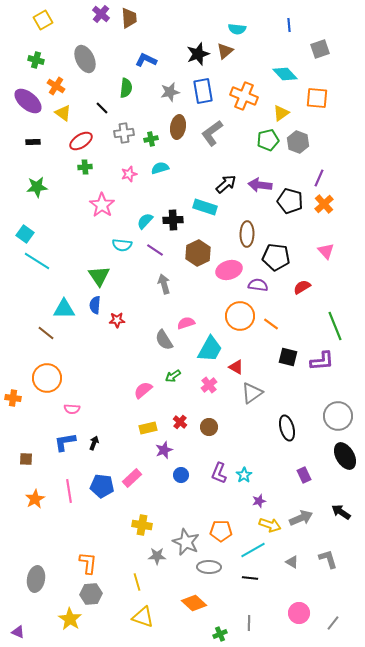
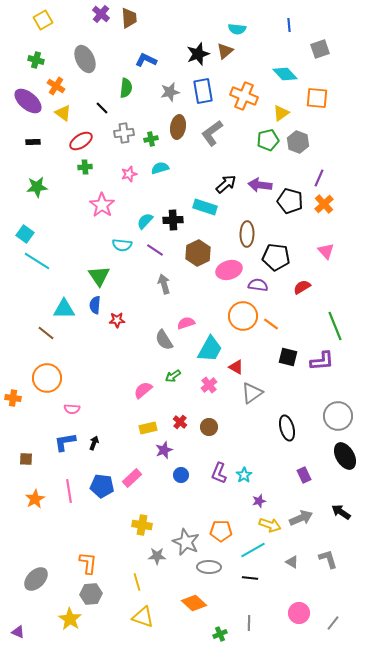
orange circle at (240, 316): moved 3 px right
gray ellipse at (36, 579): rotated 35 degrees clockwise
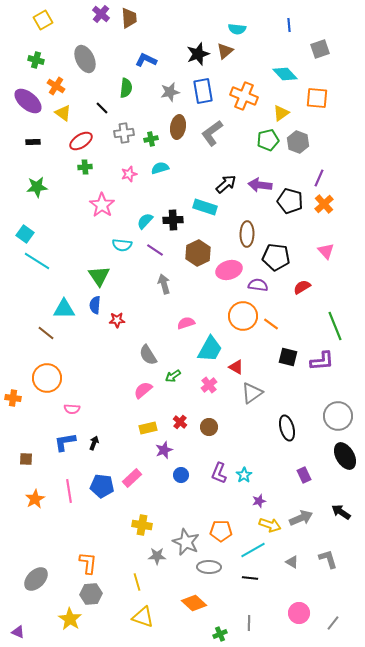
gray semicircle at (164, 340): moved 16 px left, 15 px down
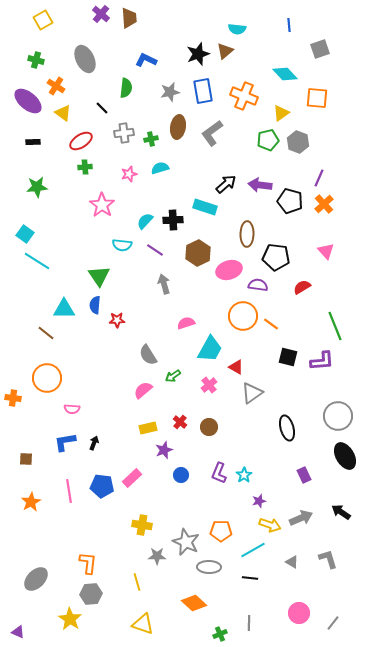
orange star at (35, 499): moved 4 px left, 3 px down
yellow triangle at (143, 617): moved 7 px down
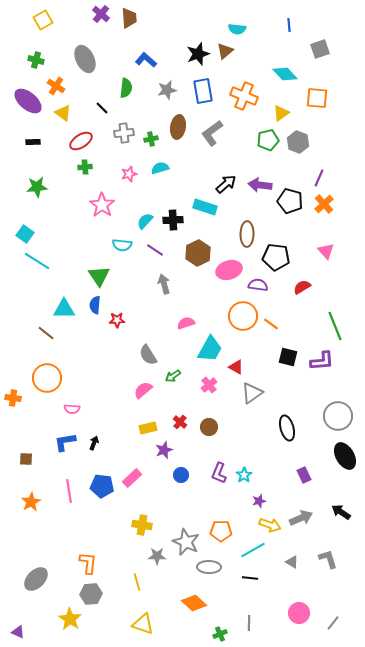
blue L-shape at (146, 60): rotated 15 degrees clockwise
gray star at (170, 92): moved 3 px left, 2 px up
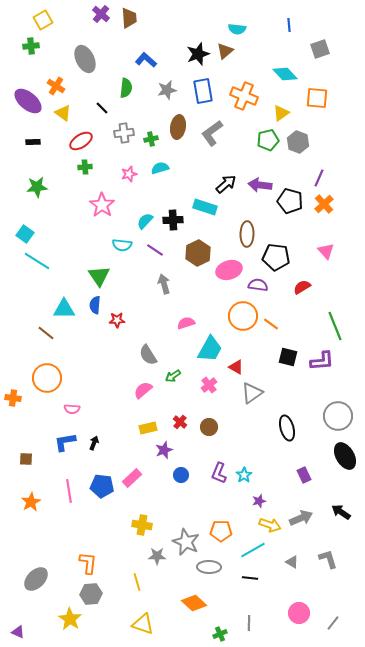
green cross at (36, 60): moved 5 px left, 14 px up; rotated 21 degrees counterclockwise
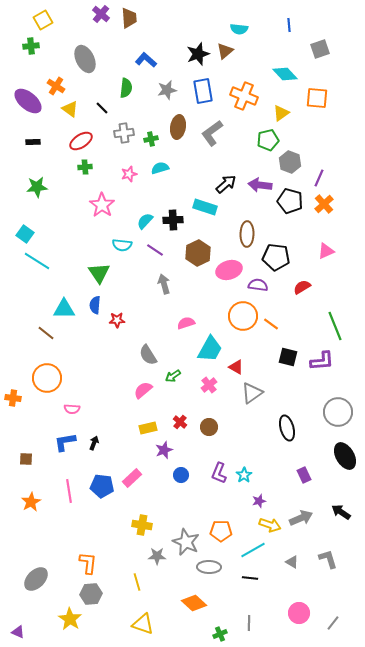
cyan semicircle at (237, 29): moved 2 px right
yellow triangle at (63, 113): moved 7 px right, 4 px up
gray hexagon at (298, 142): moved 8 px left, 20 px down
pink triangle at (326, 251): rotated 48 degrees clockwise
green triangle at (99, 276): moved 3 px up
gray circle at (338, 416): moved 4 px up
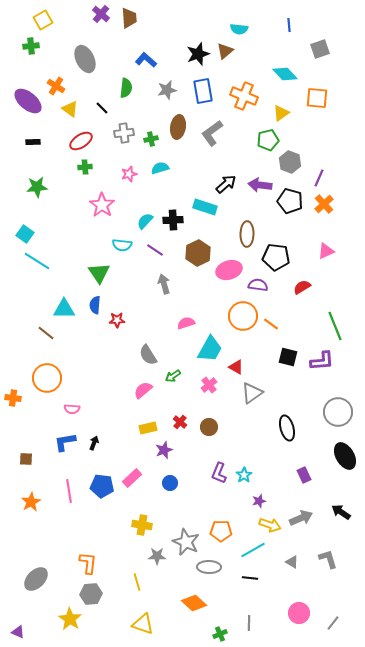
blue circle at (181, 475): moved 11 px left, 8 px down
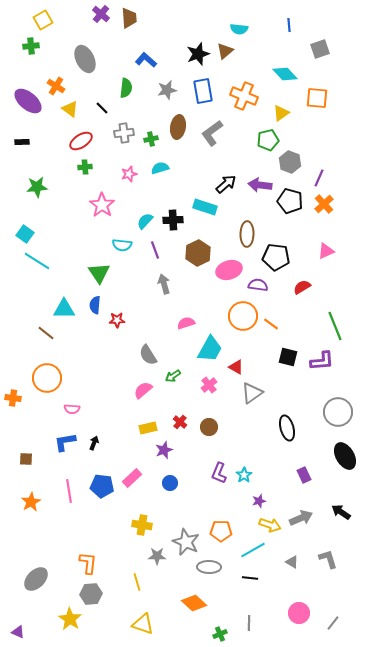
black rectangle at (33, 142): moved 11 px left
purple line at (155, 250): rotated 36 degrees clockwise
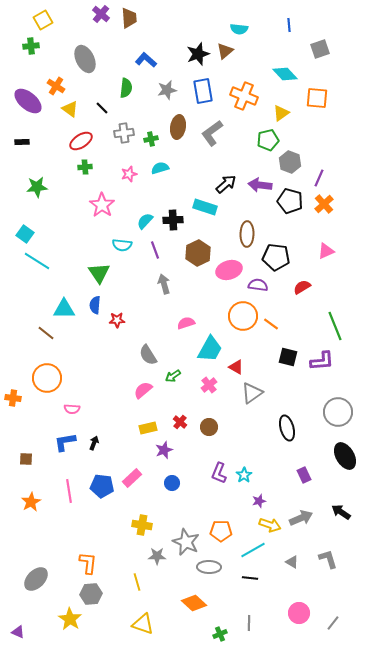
blue circle at (170, 483): moved 2 px right
